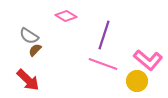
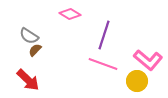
pink diamond: moved 4 px right, 2 px up
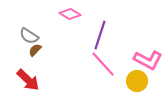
purple line: moved 4 px left
pink L-shape: rotated 12 degrees counterclockwise
pink line: rotated 28 degrees clockwise
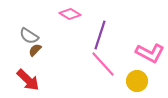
pink L-shape: moved 2 px right, 7 px up
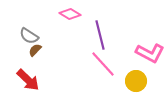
purple line: rotated 32 degrees counterclockwise
yellow circle: moved 1 px left
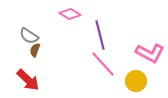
brown semicircle: rotated 24 degrees counterclockwise
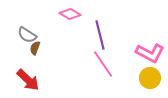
gray semicircle: moved 2 px left, 1 px up
brown semicircle: moved 2 px up
pink line: rotated 8 degrees clockwise
yellow circle: moved 14 px right, 3 px up
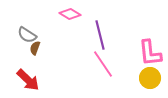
pink L-shape: rotated 56 degrees clockwise
